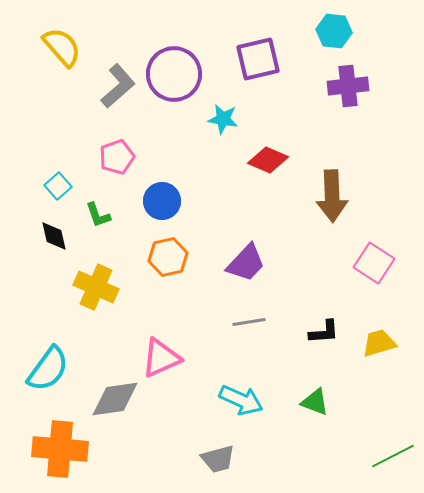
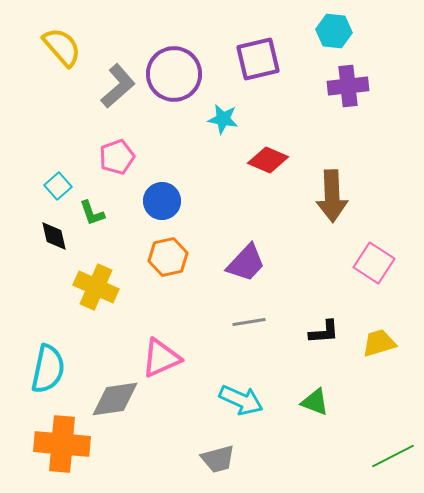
green L-shape: moved 6 px left, 2 px up
cyan semicircle: rotated 24 degrees counterclockwise
orange cross: moved 2 px right, 5 px up
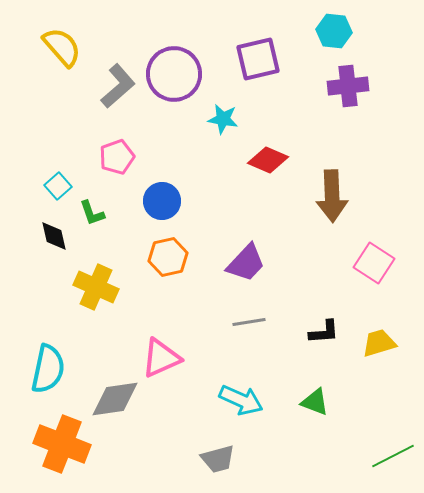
orange cross: rotated 16 degrees clockwise
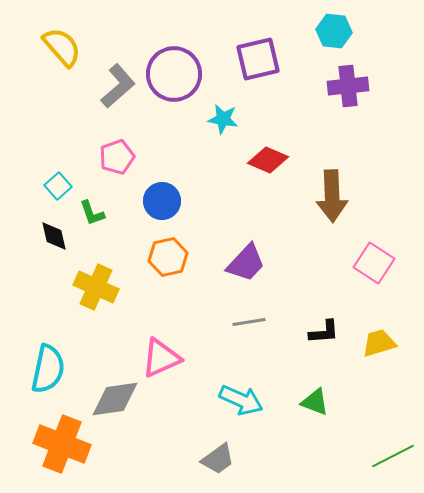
gray trapezoid: rotated 21 degrees counterclockwise
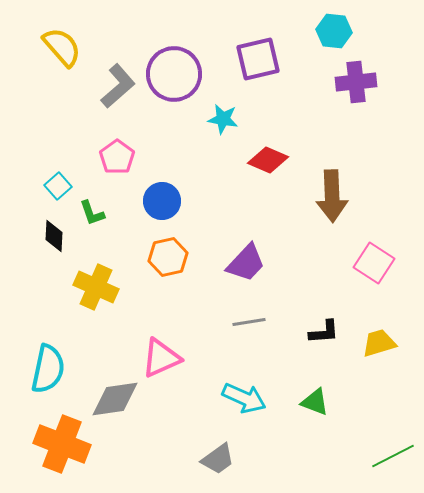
purple cross: moved 8 px right, 4 px up
pink pentagon: rotated 16 degrees counterclockwise
black diamond: rotated 16 degrees clockwise
cyan arrow: moved 3 px right, 2 px up
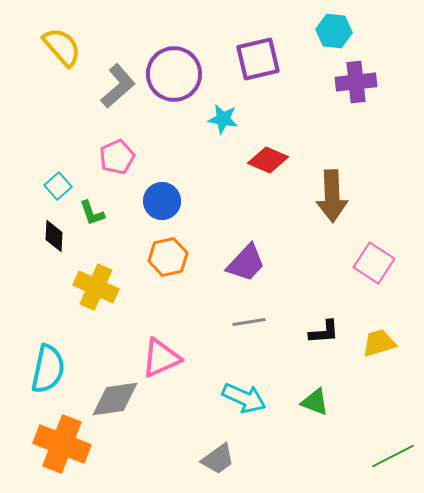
pink pentagon: rotated 12 degrees clockwise
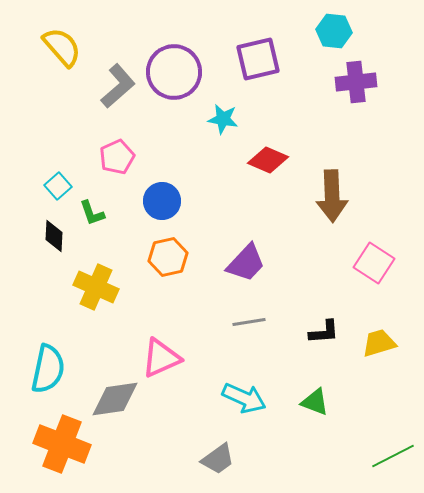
purple circle: moved 2 px up
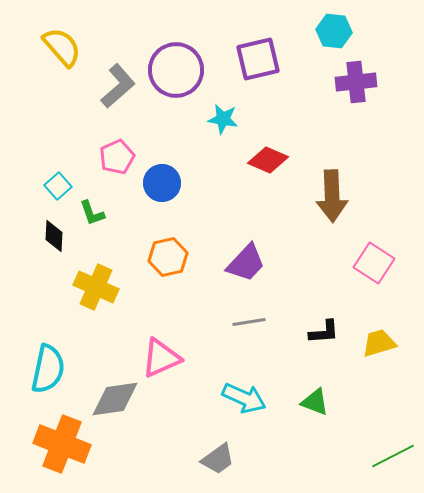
purple circle: moved 2 px right, 2 px up
blue circle: moved 18 px up
